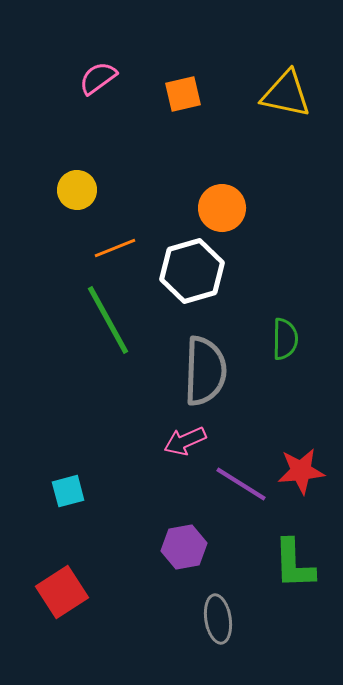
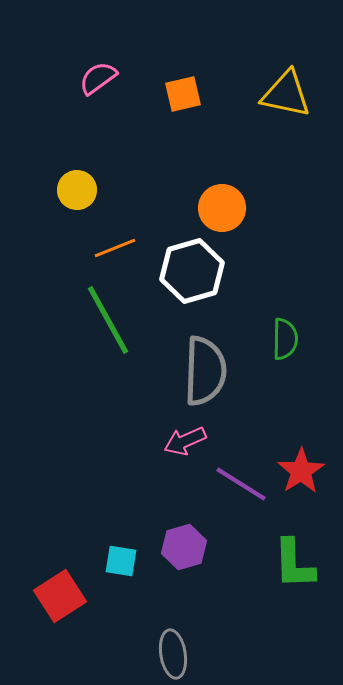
red star: rotated 27 degrees counterclockwise
cyan square: moved 53 px right, 70 px down; rotated 24 degrees clockwise
purple hexagon: rotated 6 degrees counterclockwise
red square: moved 2 px left, 4 px down
gray ellipse: moved 45 px left, 35 px down
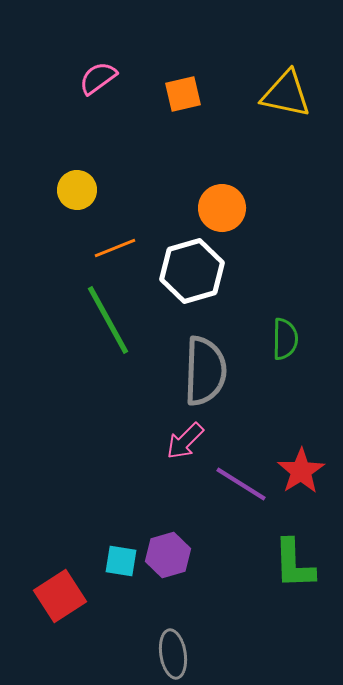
pink arrow: rotated 21 degrees counterclockwise
purple hexagon: moved 16 px left, 8 px down
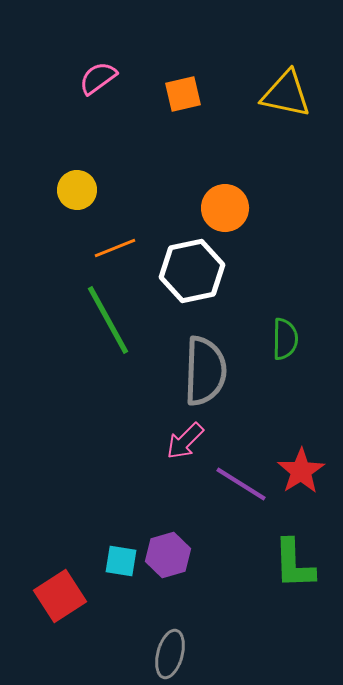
orange circle: moved 3 px right
white hexagon: rotated 4 degrees clockwise
gray ellipse: moved 3 px left; rotated 24 degrees clockwise
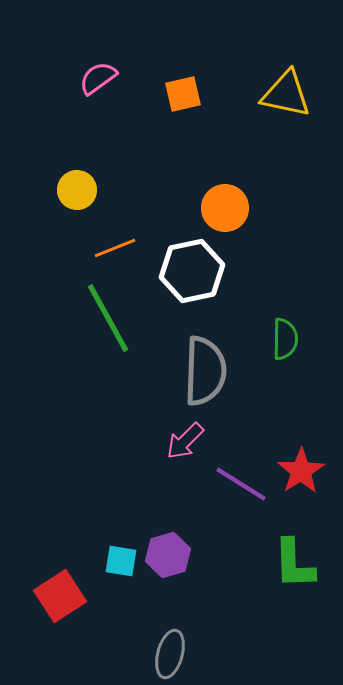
green line: moved 2 px up
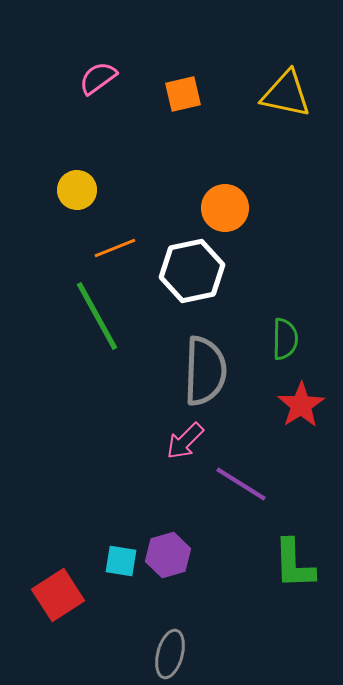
green line: moved 11 px left, 2 px up
red star: moved 66 px up
red square: moved 2 px left, 1 px up
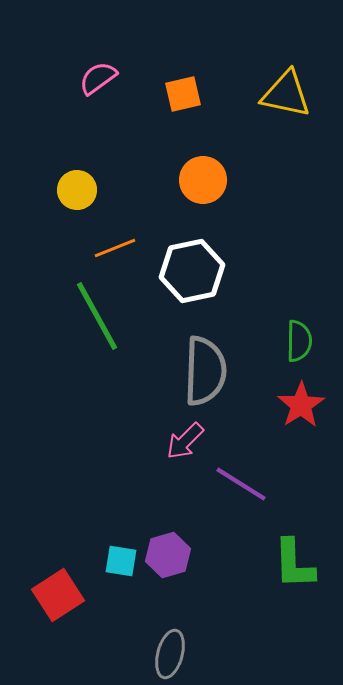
orange circle: moved 22 px left, 28 px up
green semicircle: moved 14 px right, 2 px down
